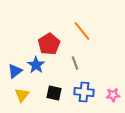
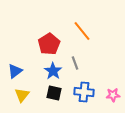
blue star: moved 17 px right, 6 px down
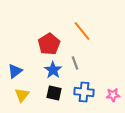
blue star: moved 1 px up
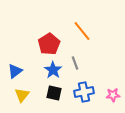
blue cross: rotated 18 degrees counterclockwise
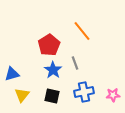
red pentagon: moved 1 px down
blue triangle: moved 3 px left, 3 px down; rotated 21 degrees clockwise
black square: moved 2 px left, 3 px down
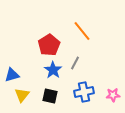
gray line: rotated 48 degrees clockwise
blue triangle: moved 1 px down
black square: moved 2 px left
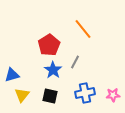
orange line: moved 1 px right, 2 px up
gray line: moved 1 px up
blue cross: moved 1 px right, 1 px down
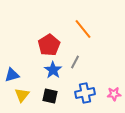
pink star: moved 1 px right, 1 px up
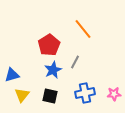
blue star: rotated 12 degrees clockwise
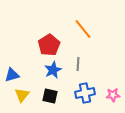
gray line: moved 3 px right, 2 px down; rotated 24 degrees counterclockwise
pink star: moved 1 px left, 1 px down
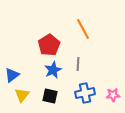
orange line: rotated 10 degrees clockwise
blue triangle: rotated 21 degrees counterclockwise
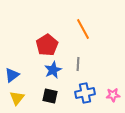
red pentagon: moved 2 px left
yellow triangle: moved 5 px left, 3 px down
